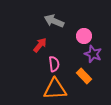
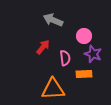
gray arrow: moved 1 px left, 1 px up
red arrow: moved 3 px right, 2 px down
pink semicircle: moved 11 px right, 6 px up
orange rectangle: moved 2 px up; rotated 49 degrees counterclockwise
orange triangle: moved 2 px left
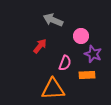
pink circle: moved 3 px left
red arrow: moved 3 px left, 1 px up
pink semicircle: moved 5 px down; rotated 28 degrees clockwise
orange rectangle: moved 3 px right, 1 px down
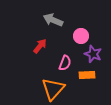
orange triangle: rotated 45 degrees counterclockwise
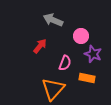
orange rectangle: moved 3 px down; rotated 14 degrees clockwise
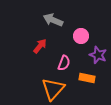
purple star: moved 5 px right, 1 px down
pink semicircle: moved 1 px left
